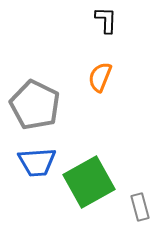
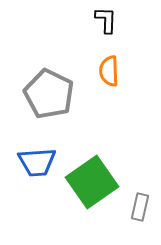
orange semicircle: moved 9 px right, 6 px up; rotated 24 degrees counterclockwise
gray pentagon: moved 14 px right, 11 px up
green square: moved 3 px right; rotated 6 degrees counterclockwise
gray rectangle: rotated 28 degrees clockwise
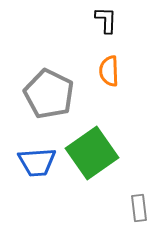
green square: moved 29 px up
gray rectangle: moved 1 px left, 1 px down; rotated 20 degrees counterclockwise
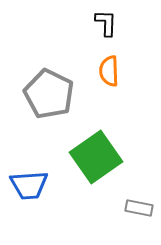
black L-shape: moved 3 px down
green square: moved 4 px right, 4 px down
blue trapezoid: moved 8 px left, 23 px down
gray rectangle: rotated 72 degrees counterclockwise
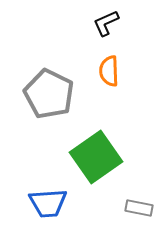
black L-shape: rotated 116 degrees counterclockwise
blue trapezoid: moved 19 px right, 18 px down
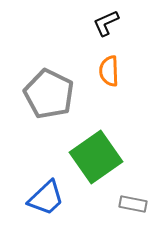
blue trapezoid: moved 2 px left, 5 px up; rotated 39 degrees counterclockwise
gray rectangle: moved 6 px left, 4 px up
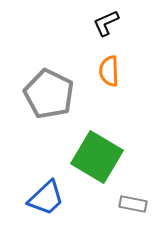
green square: moved 1 px right; rotated 24 degrees counterclockwise
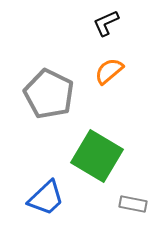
orange semicircle: rotated 52 degrees clockwise
green square: moved 1 px up
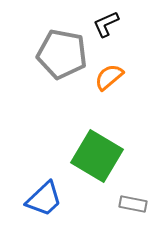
black L-shape: moved 1 px down
orange semicircle: moved 6 px down
gray pentagon: moved 13 px right, 40 px up; rotated 15 degrees counterclockwise
blue trapezoid: moved 2 px left, 1 px down
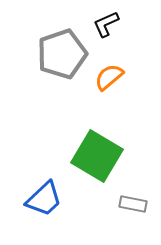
gray pentagon: rotated 30 degrees counterclockwise
